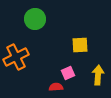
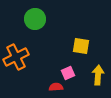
yellow square: moved 1 px right, 1 px down; rotated 12 degrees clockwise
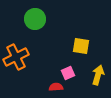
yellow arrow: rotated 12 degrees clockwise
